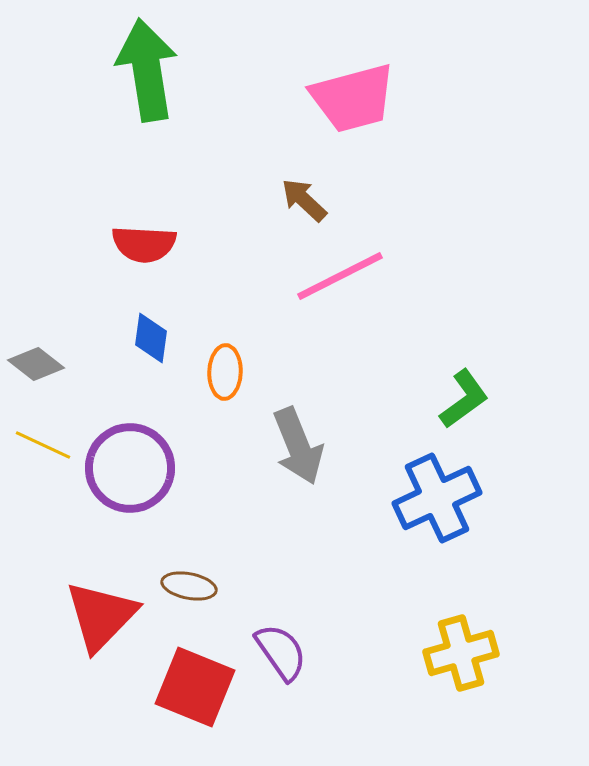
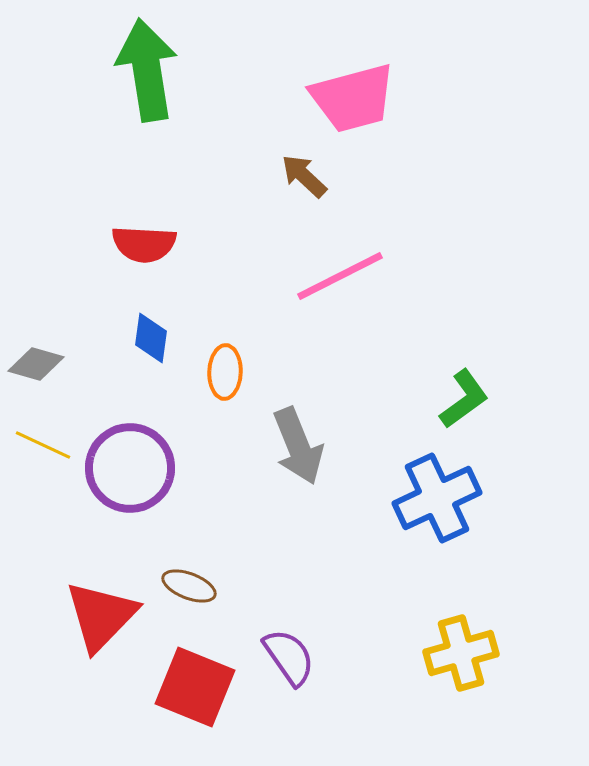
brown arrow: moved 24 px up
gray diamond: rotated 22 degrees counterclockwise
brown ellipse: rotated 10 degrees clockwise
purple semicircle: moved 8 px right, 5 px down
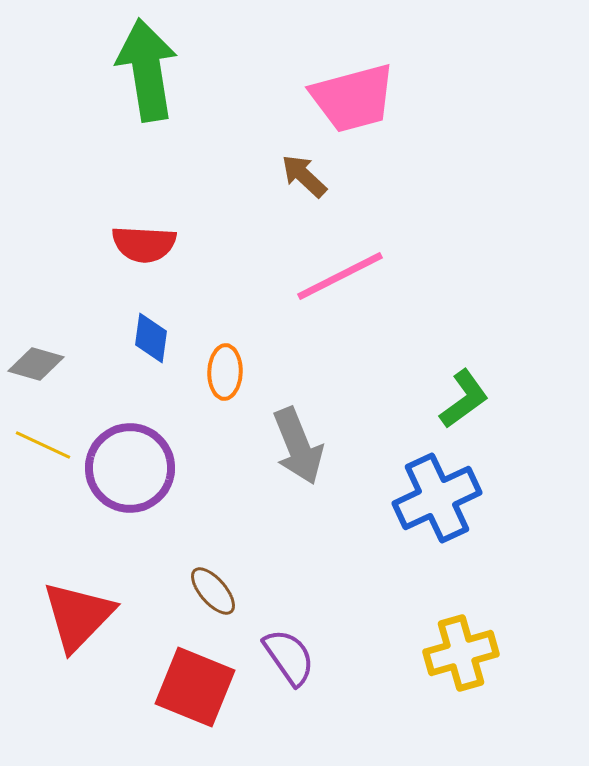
brown ellipse: moved 24 px right, 5 px down; rotated 28 degrees clockwise
red triangle: moved 23 px left
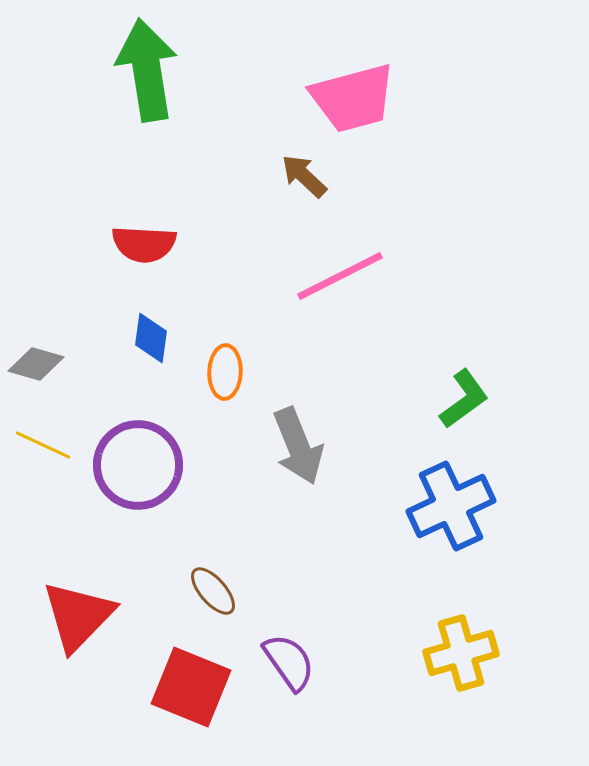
purple circle: moved 8 px right, 3 px up
blue cross: moved 14 px right, 8 px down
purple semicircle: moved 5 px down
red square: moved 4 px left
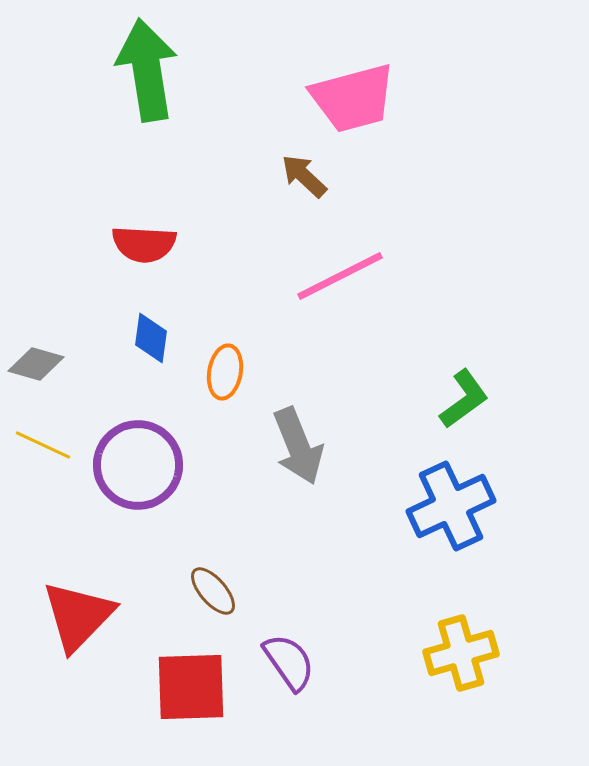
orange ellipse: rotated 8 degrees clockwise
red square: rotated 24 degrees counterclockwise
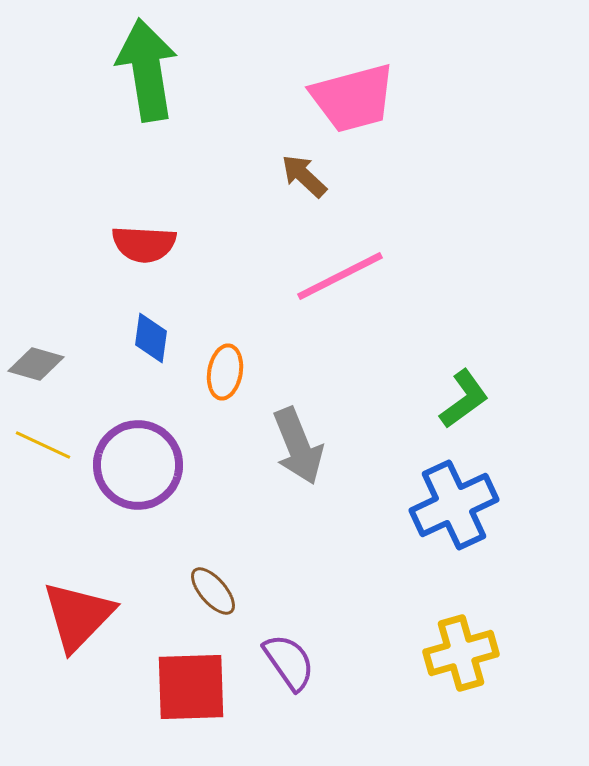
blue cross: moved 3 px right, 1 px up
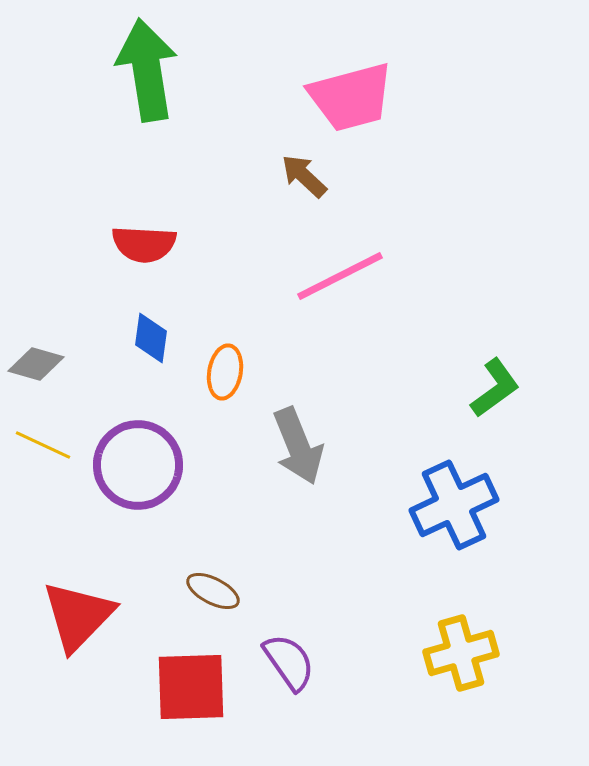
pink trapezoid: moved 2 px left, 1 px up
green L-shape: moved 31 px right, 11 px up
brown ellipse: rotated 22 degrees counterclockwise
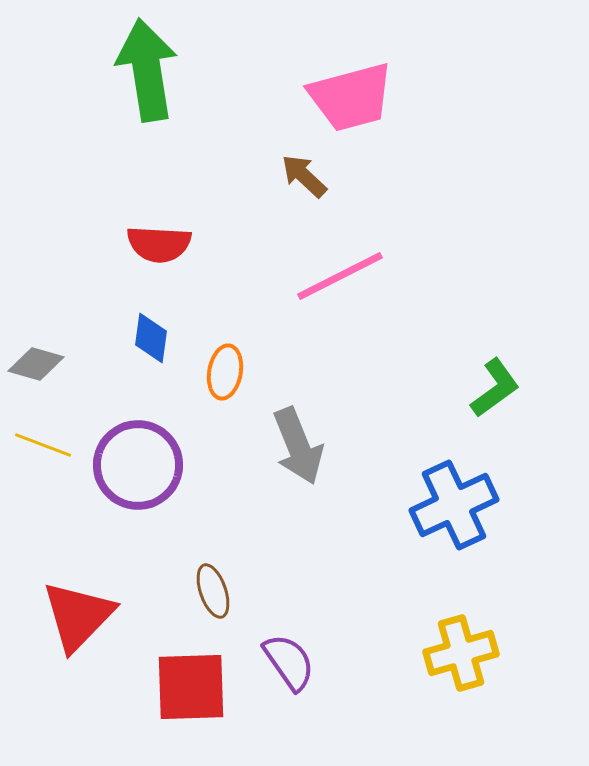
red semicircle: moved 15 px right
yellow line: rotated 4 degrees counterclockwise
brown ellipse: rotated 44 degrees clockwise
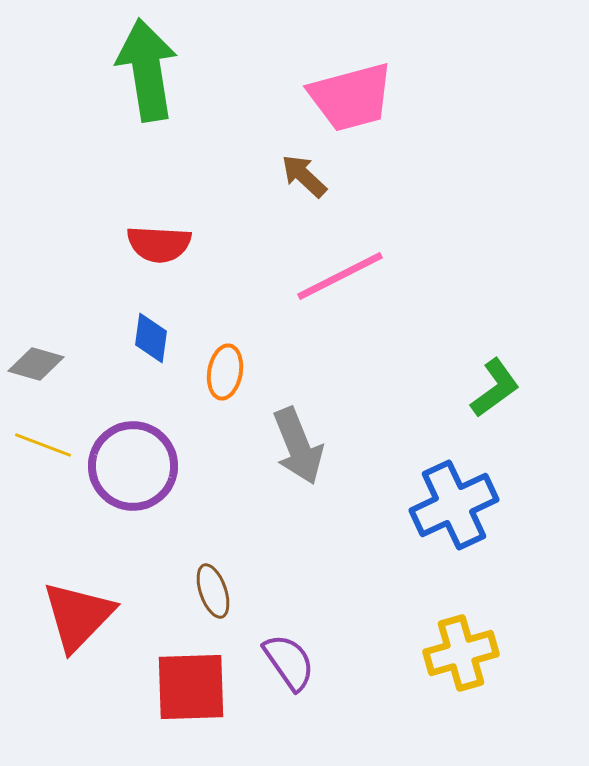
purple circle: moved 5 px left, 1 px down
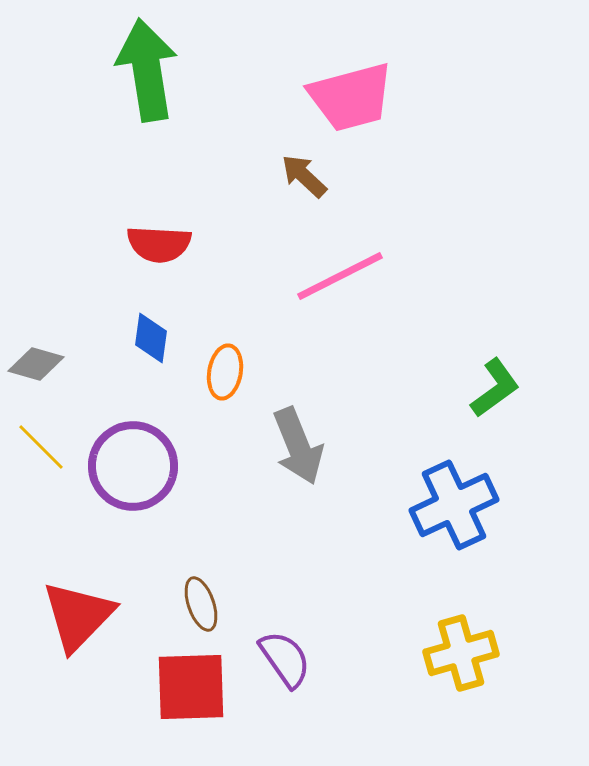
yellow line: moved 2 px left, 2 px down; rotated 24 degrees clockwise
brown ellipse: moved 12 px left, 13 px down
purple semicircle: moved 4 px left, 3 px up
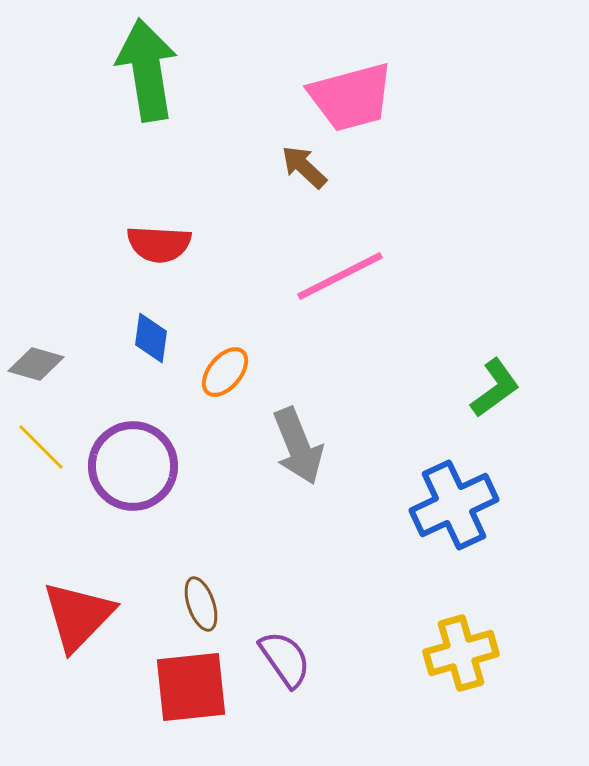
brown arrow: moved 9 px up
orange ellipse: rotated 30 degrees clockwise
red square: rotated 4 degrees counterclockwise
